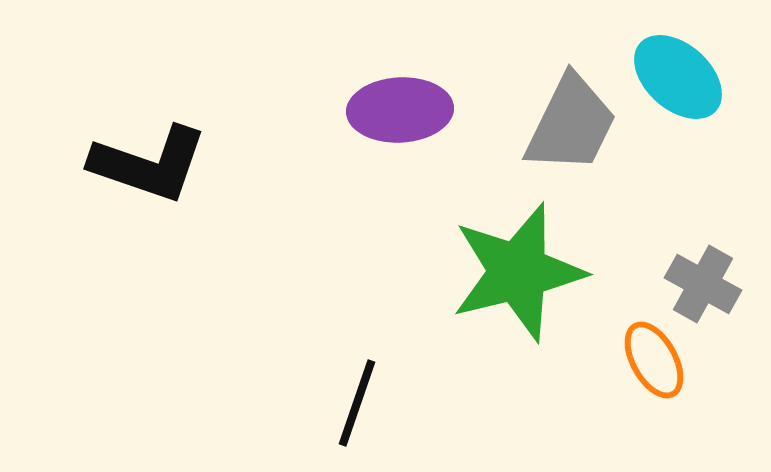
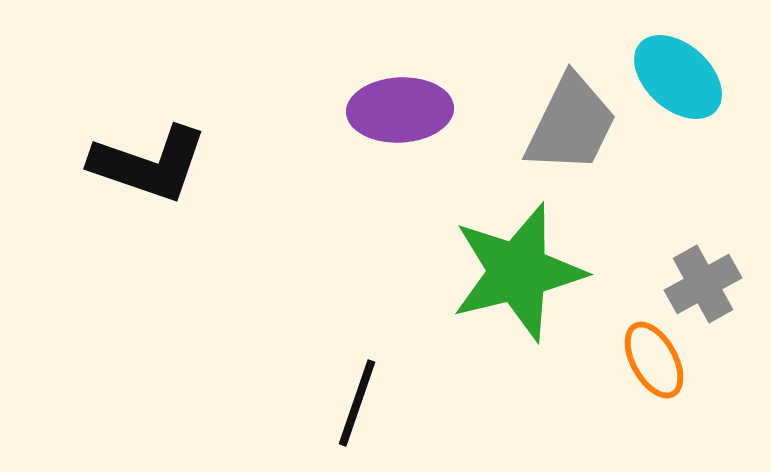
gray cross: rotated 32 degrees clockwise
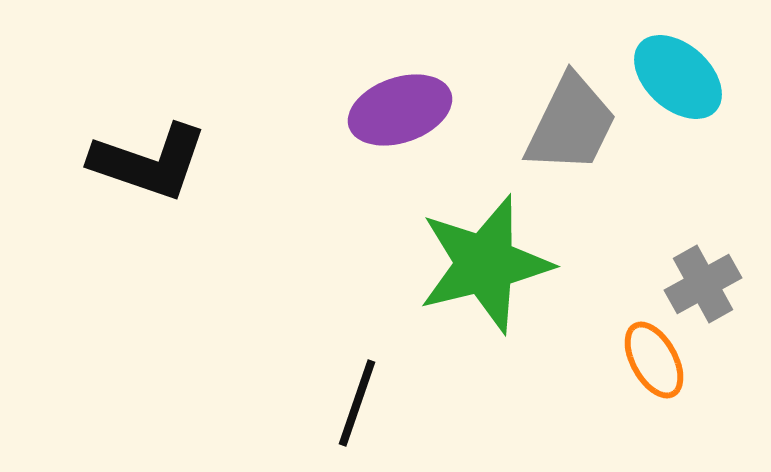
purple ellipse: rotated 16 degrees counterclockwise
black L-shape: moved 2 px up
green star: moved 33 px left, 8 px up
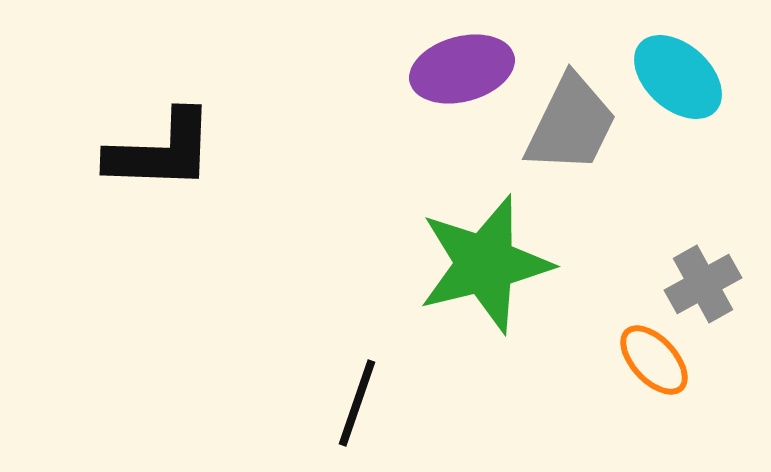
purple ellipse: moved 62 px right, 41 px up; rotated 4 degrees clockwise
black L-shape: moved 12 px right, 11 px up; rotated 17 degrees counterclockwise
orange ellipse: rotated 14 degrees counterclockwise
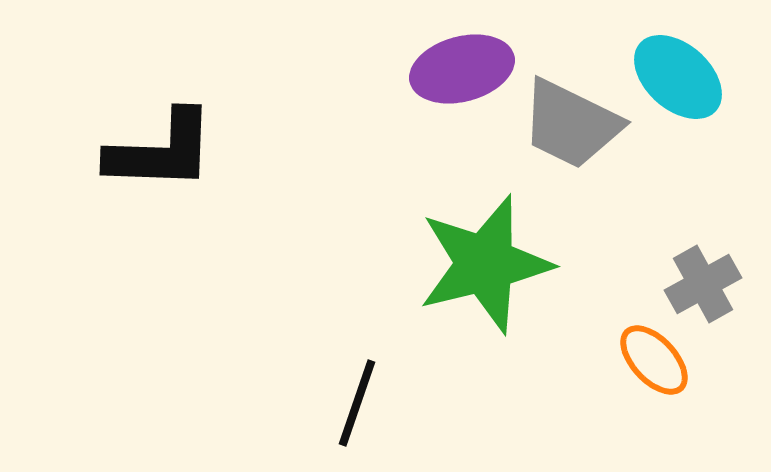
gray trapezoid: rotated 90 degrees clockwise
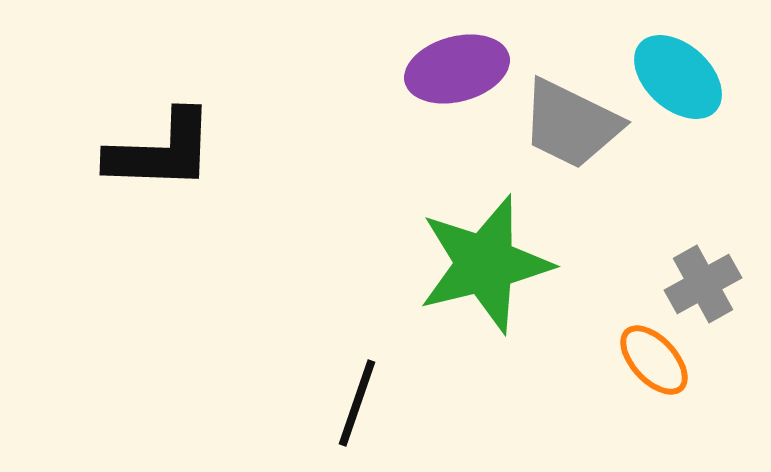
purple ellipse: moved 5 px left
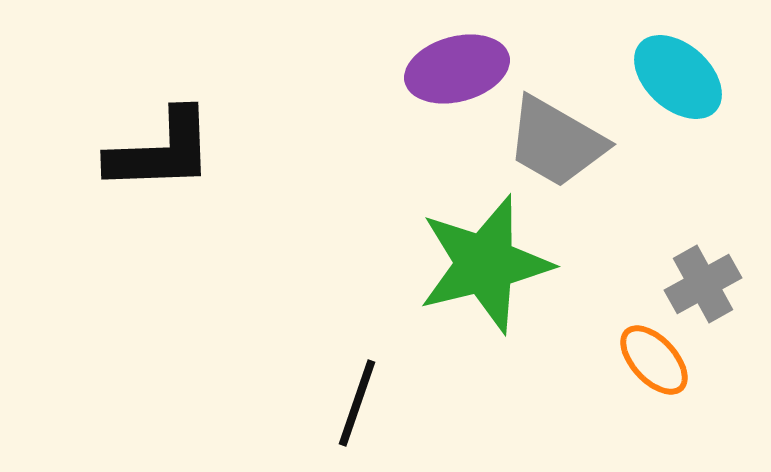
gray trapezoid: moved 15 px left, 18 px down; rotated 4 degrees clockwise
black L-shape: rotated 4 degrees counterclockwise
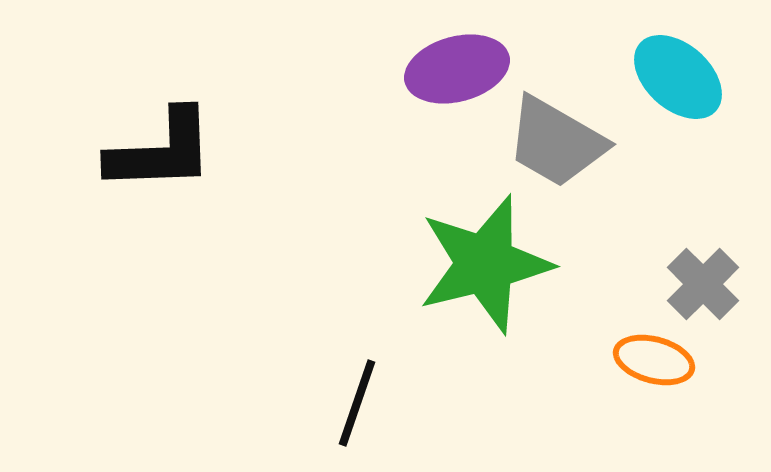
gray cross: rotated 16 degrees counterclockwise
orange ellipse: rotated 32 degrees counterclockwise
